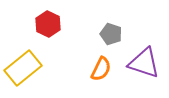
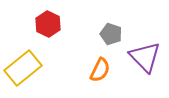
purple triangle: moved 1 px right, 6 px up; rotated 28 degrees clockwise
orange semicircle: moved 1 px left, 1 px down
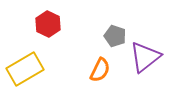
gray pentagon: moved 4 px right, 2 px down
purple triangle: rotated 36 degrees clockwise
yellow rectangle: moved 2 px right, 1 px down; rotated 9 degrees clockwise
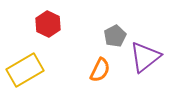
gray pentagon: rotated 25 degrees clockwise
yellow rectangle: moved 1 px down
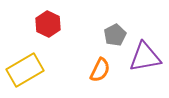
gray pentagon: moved 1 px up
purple triangle: rotated 28 degrees clockwise
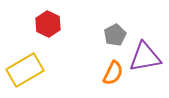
orange semicircle: moved 13 px right, 3 px down
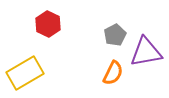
purple triangle: moved 1 px right, 5 px up
yellow rectangle: moved 3 px down
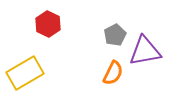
purple triangle: moved 1 px left, 1 px up
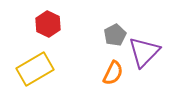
purple triangle: moved 1 px left, 1 px down; rotated 36 degrees counterclockwise
yellow rectangle: moved 10 px right, 4 px up
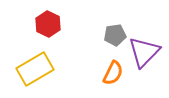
gray pentagon: rotated 20 degrees clockwise
